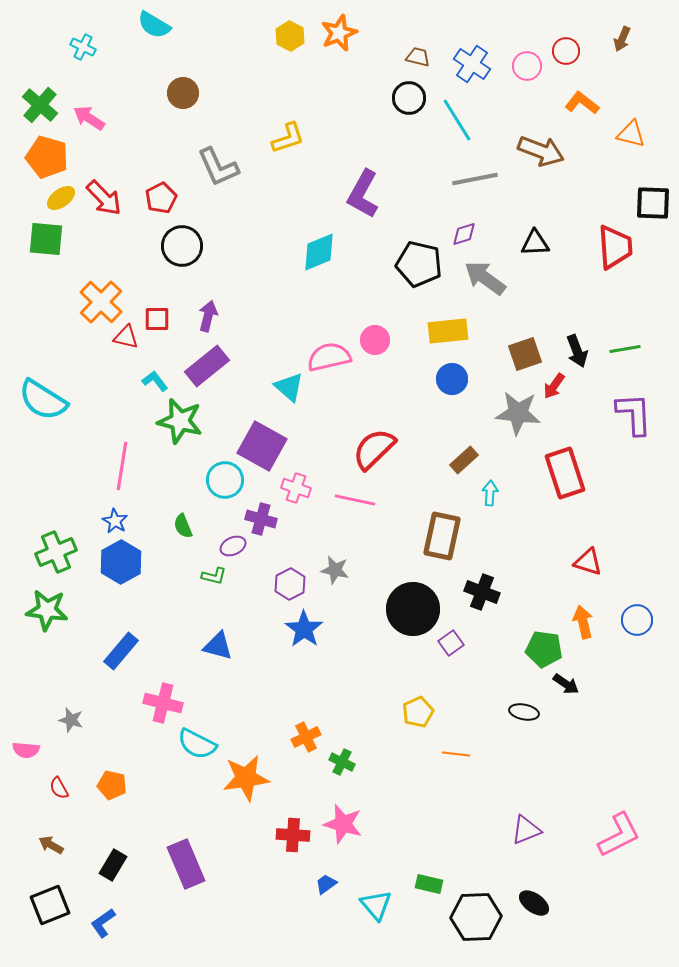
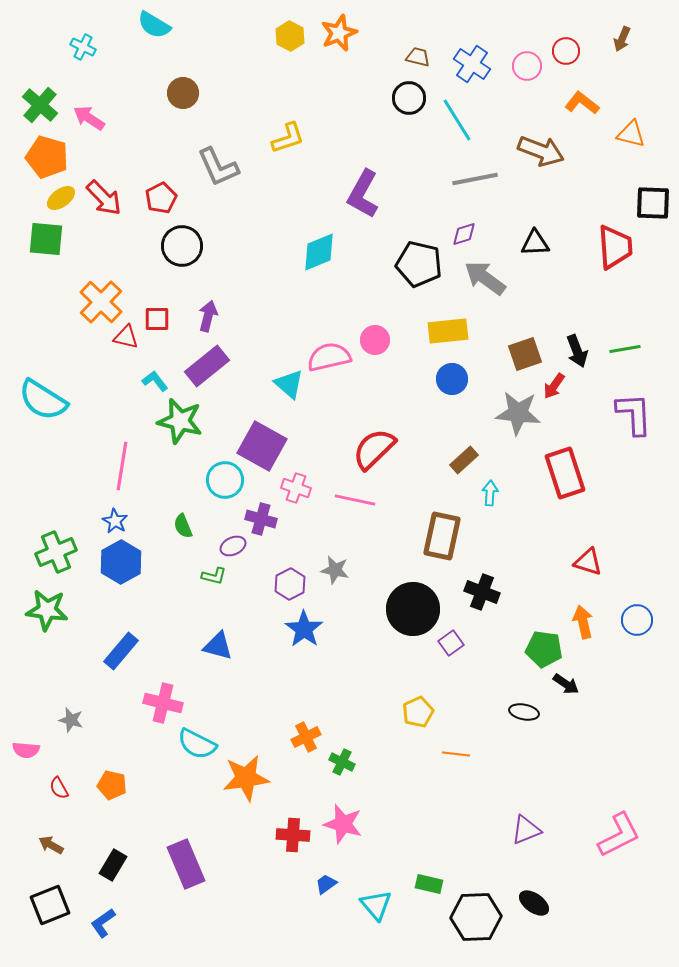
cyan triangle at (289, 387): moved 3 px up
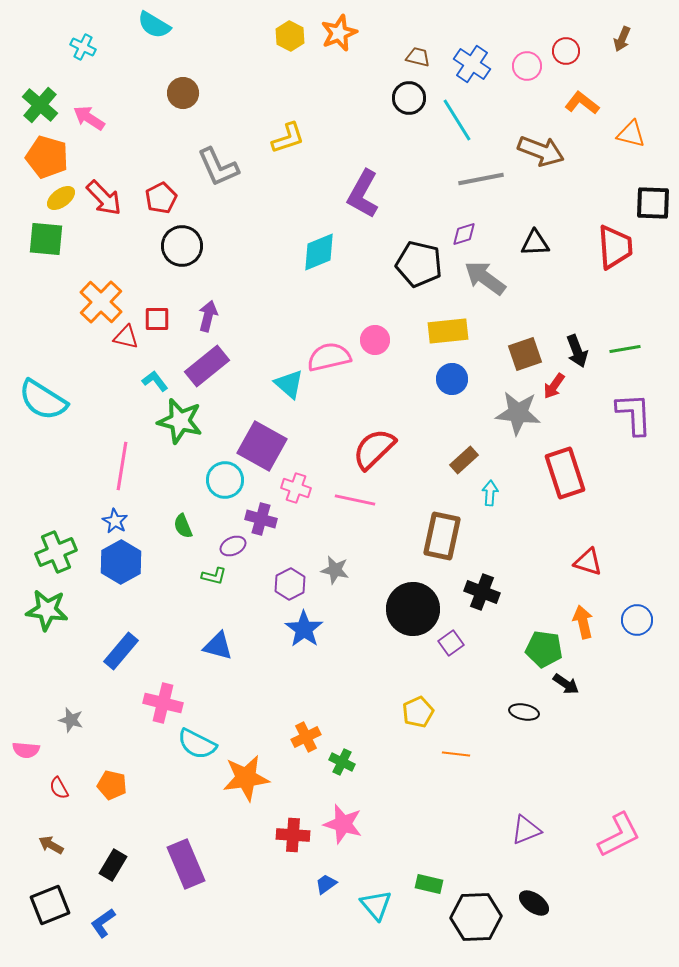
gray line at (475, 179): moved 6 px right
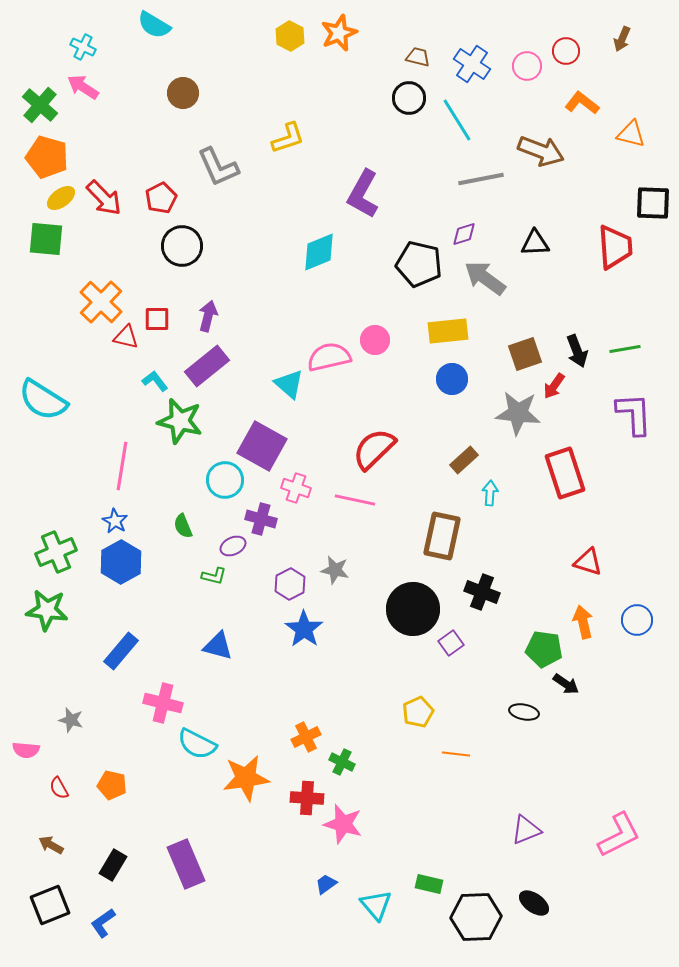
pink arrow at (89, 118): moved 6 px left, 31 px up
red cross at (293, 835): moved 14 px right, 37 px up
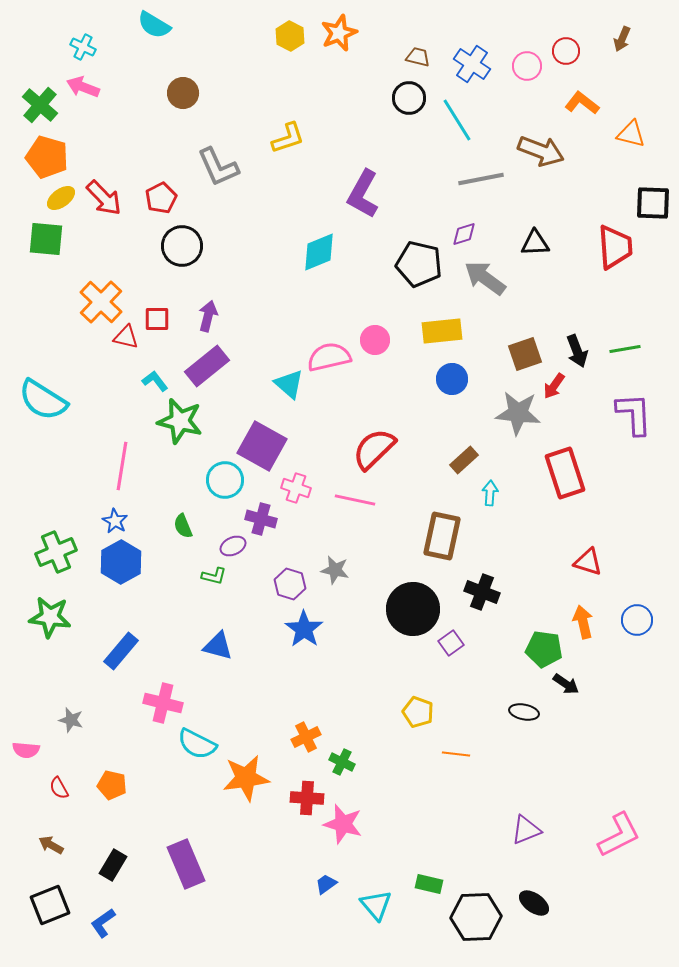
pink arrow at (83, 87): rotated 12 degrees counterclockwise
yellow rectangle at (448, 331): moved 6 px left
purple hexagon at (290, 584): rotated 16 degrees counterclockwise
green star at (47, 610): moved 3 px right, 7 px down
yellow pentagon at (418, 712): rotated 28 degrees counterclockwise
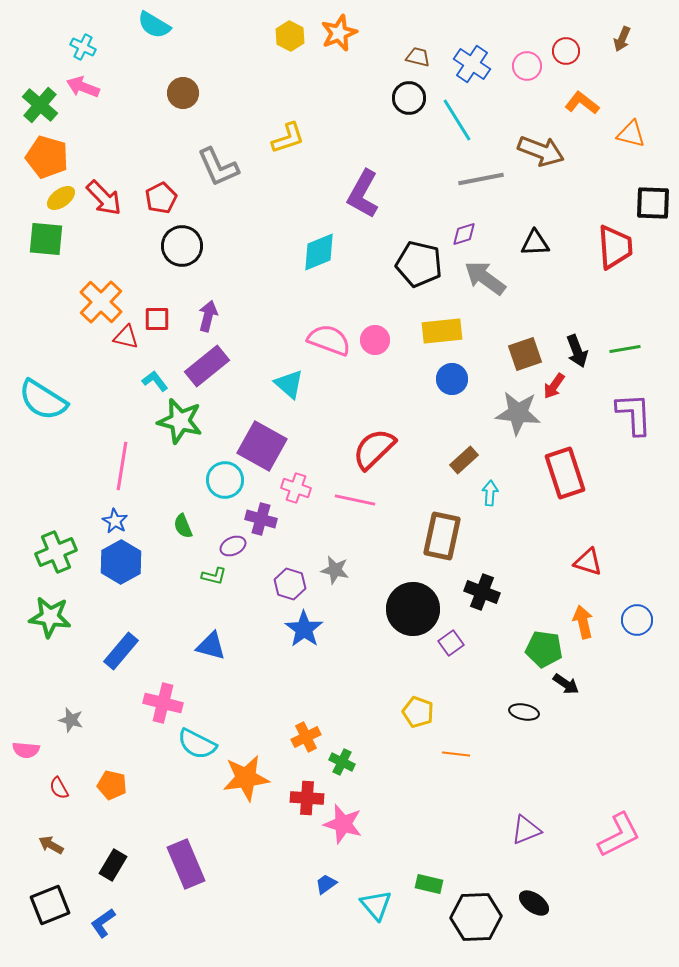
pink semicircle at (329, 357): moved 17 px up; rotated 33 degrees clockwise
blue triangle at (218, 646): moved 7 px left
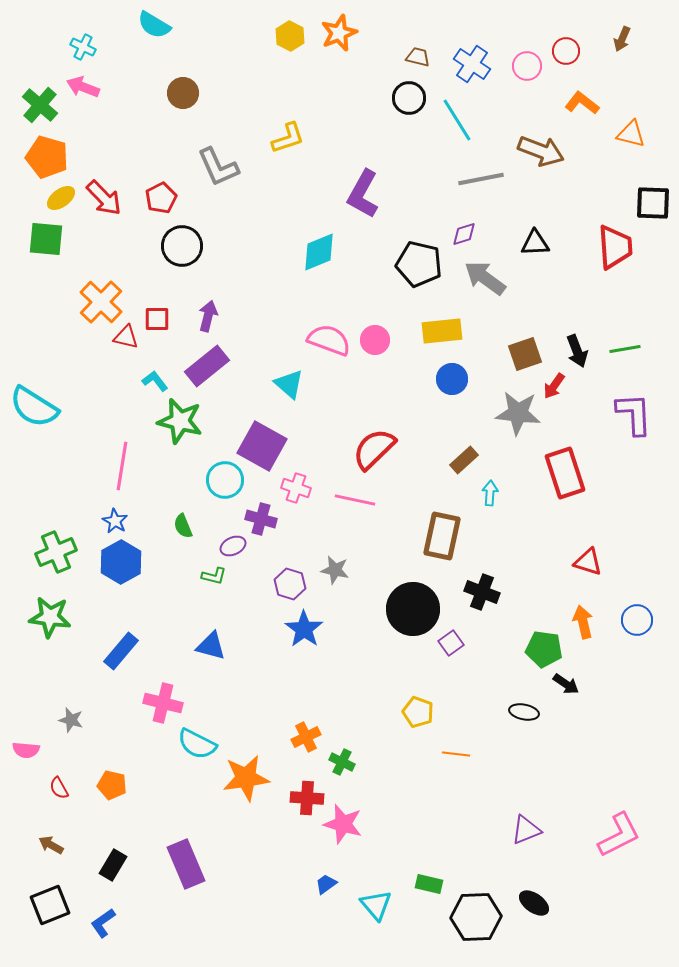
cyan semicircle at (43, 400): moved 9 px left, 7 px down
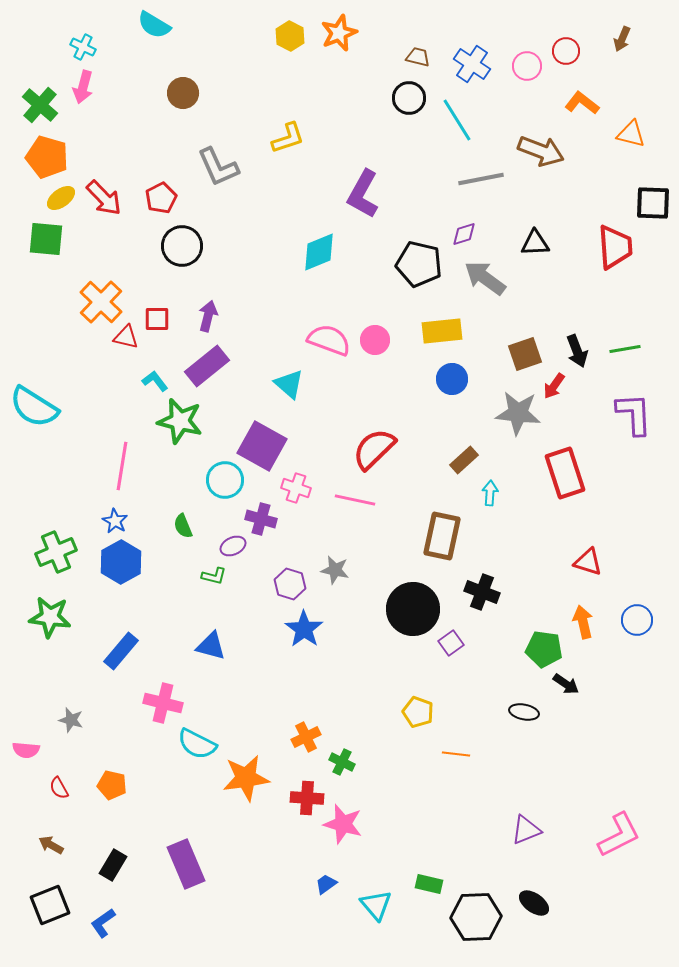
pink arrow at (83, 87): rotated 96 degrees counterclockwise
